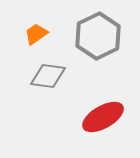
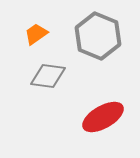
gray hexagon: rotated 12 degrees counterclockwise
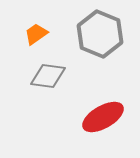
gray hexagon: moved 2 px right, 2 px up
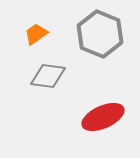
red ellipse: rotated 6 degrees clockwise
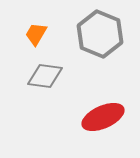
orange trapezoid: rotated 25 degrees counterclockwise
gray diamond: moved 3 px left
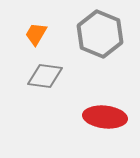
red ellipse: moved 2 px right; rotated 30 degrees clockwise
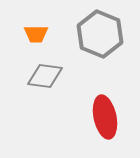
orange trapezoid: rotated 120 degrees counterclockwise
red ellipse: rotated 72 degrees clockwise
